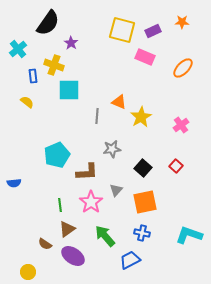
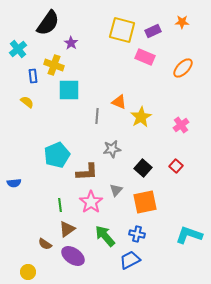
blue cross: moved 5 px left, 1 px down
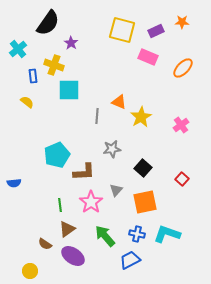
purple rectangle: moved 3 px right
pink rectangle: moved 3 px right
red square: moved 6 px right, 13 px down
brown L-shape: moved 3 px left
cyan L-shape: moved 22 px left, 1 px up
yellow circle: moved 2 px right, 1 px up
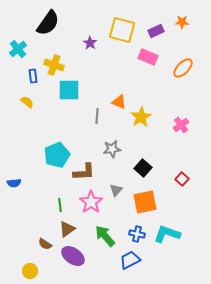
purple star: moved 19 px right
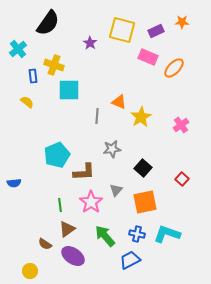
orange ellipse: moved 9 px left
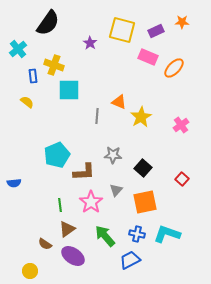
gray star: moved 1 px right, 6 px down; rotated 12 degrees clockwise
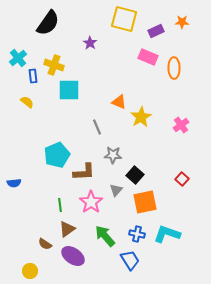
yellow square: moved 2 px right, 11 px up
cyan cross: moved 9 px down
orange ellipse: rotated 45 degrees counterclockwise
gray line: moved 11 px down; rotated 28 degrees counterclockwise
black square: moved 8 px left, 7 px down
blue trapezoid: rotated 85 degrees clockwise
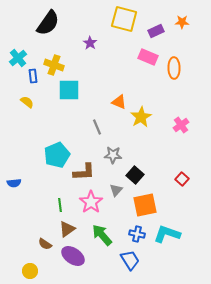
orange square: moved 3 px down
green arrow: moved 3 px left, 1 px up
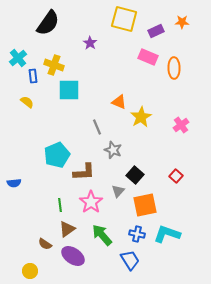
gray star: moved 5 px up; rotated 18 degrees clockwise
red square: moved 6 px left, 3 px up
gray triangle: moved 2 px right, 1 px down
